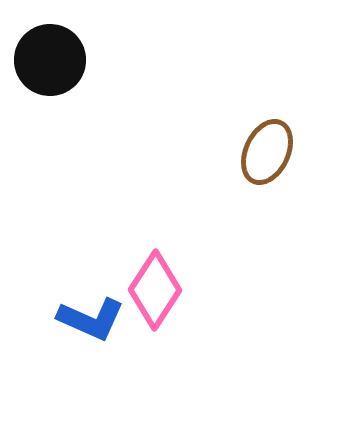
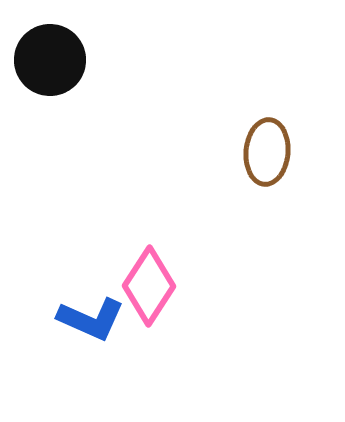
brown ellipse: rotated 20 degrees counterclockwise
pink diamond: moved 6 px left, 4 px up
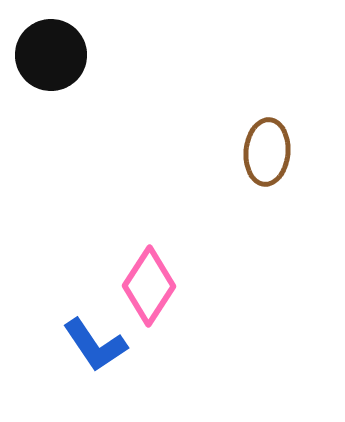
black circle: moved 1 px right, 5 px up
blue L-shape: moved 4 px right, 26 px down; rotated 32 degrees clockwise
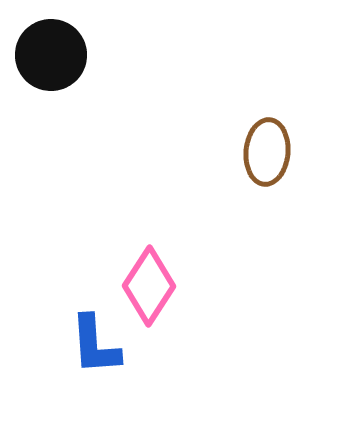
blue L-shape: rotated 30 degrees clockwise
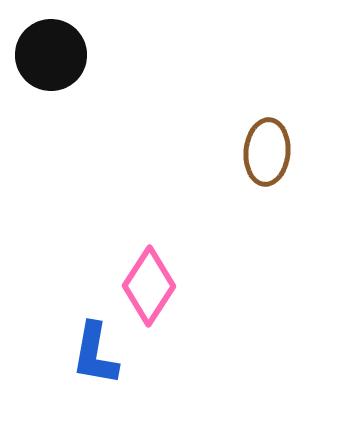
blue L-shape: moved 9 px down; rotated 14 degrees clockwise
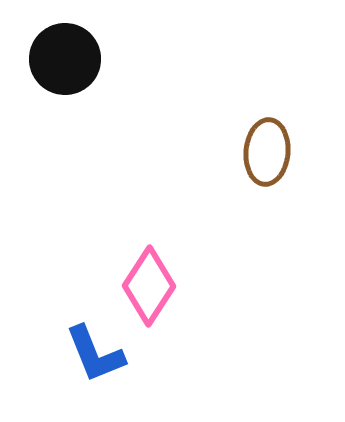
black circle: moved 14 px right, 4 px down
blue L-shape: rotated 32 degrees counterclockwise
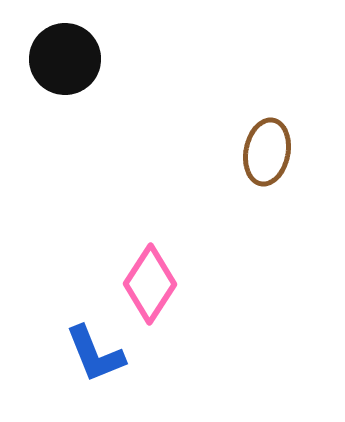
brown ellipse: rotated 6 degrees clockwise
pink diamond: moved 1 px right, 2 px up
